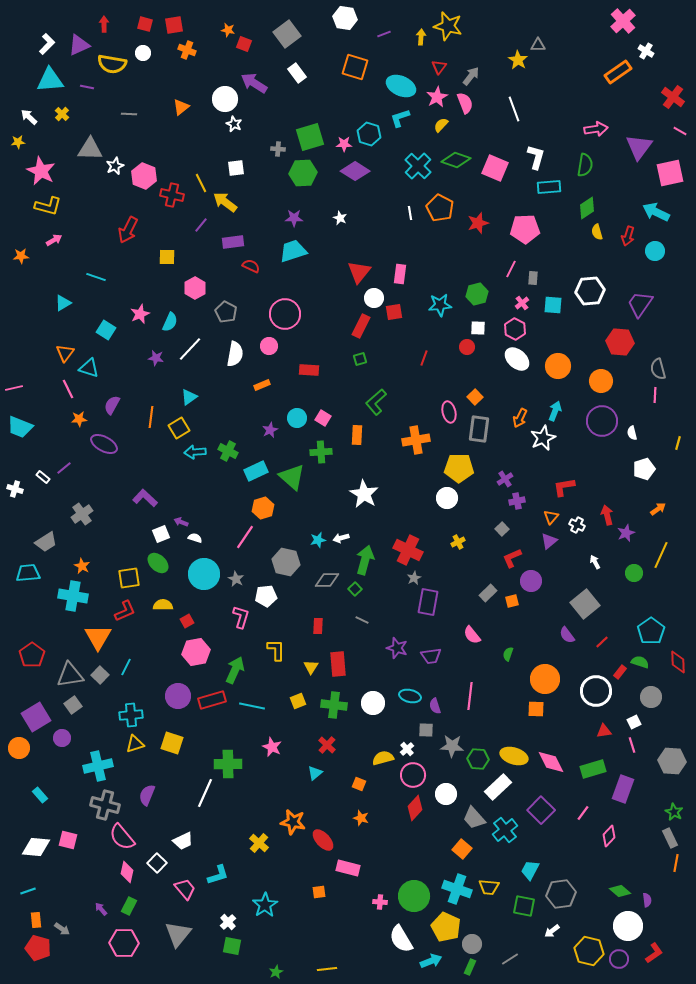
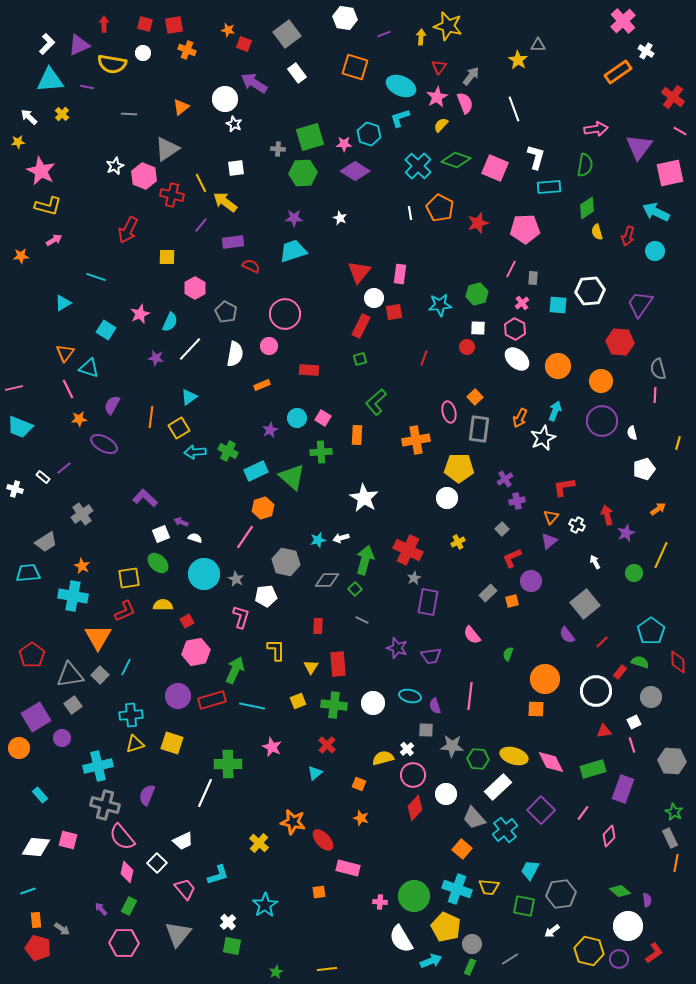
gray triangle at (90, 149): moved 77 px right; rotated 36 degrees counterclockwise
cyan square at (553, 305): moved 5 px right
white star at (364, 494): moved 4 px down
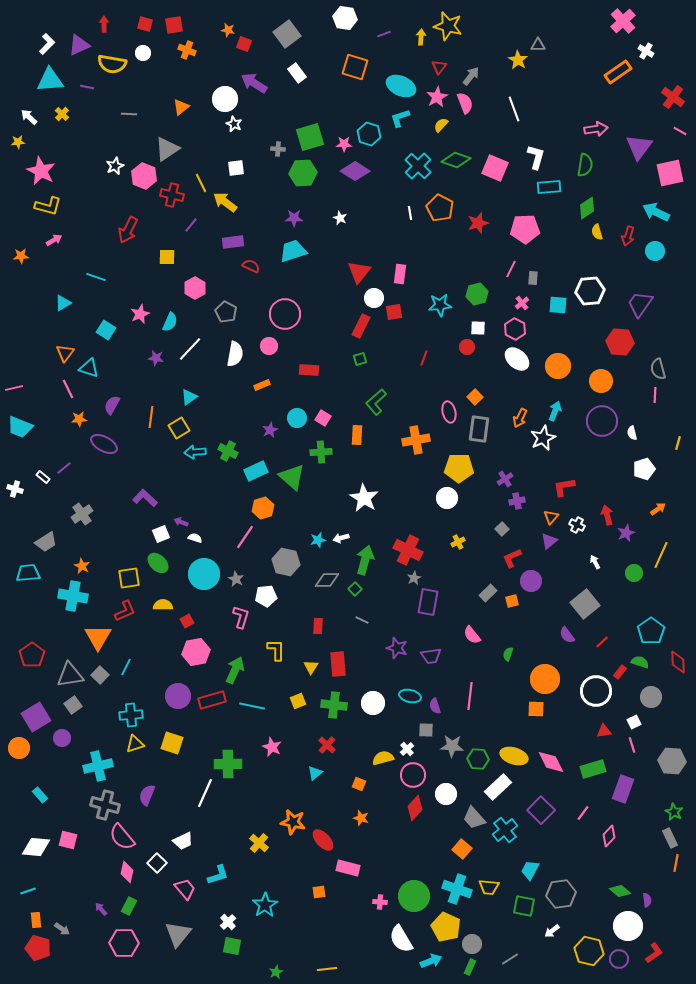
purple line at (201, 225): moved 10 px left
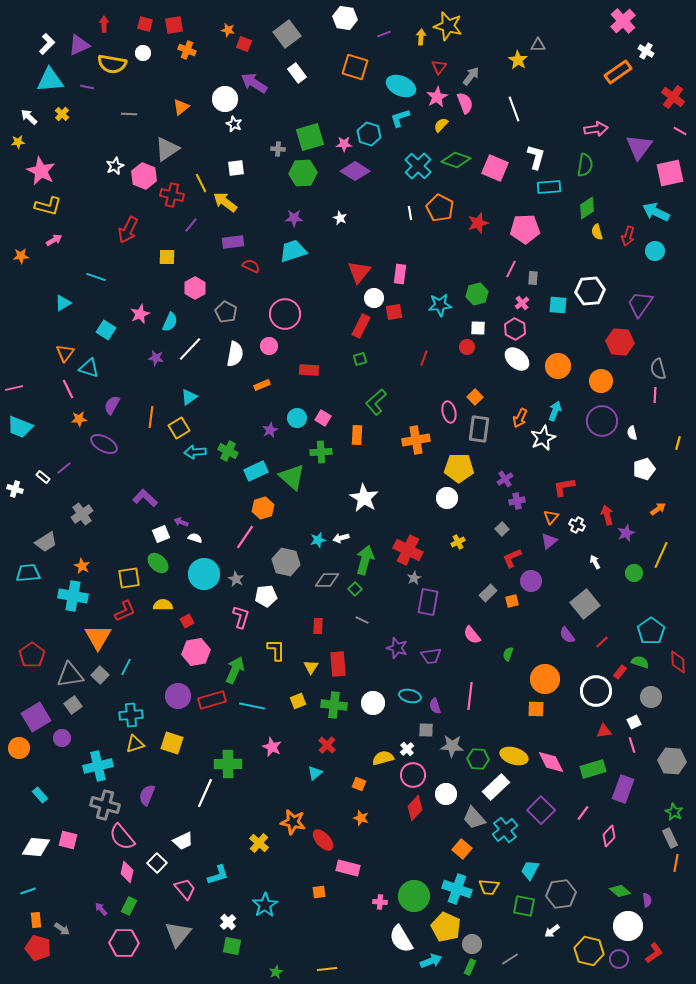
white rectangle at (498, 787): moved 2 px left
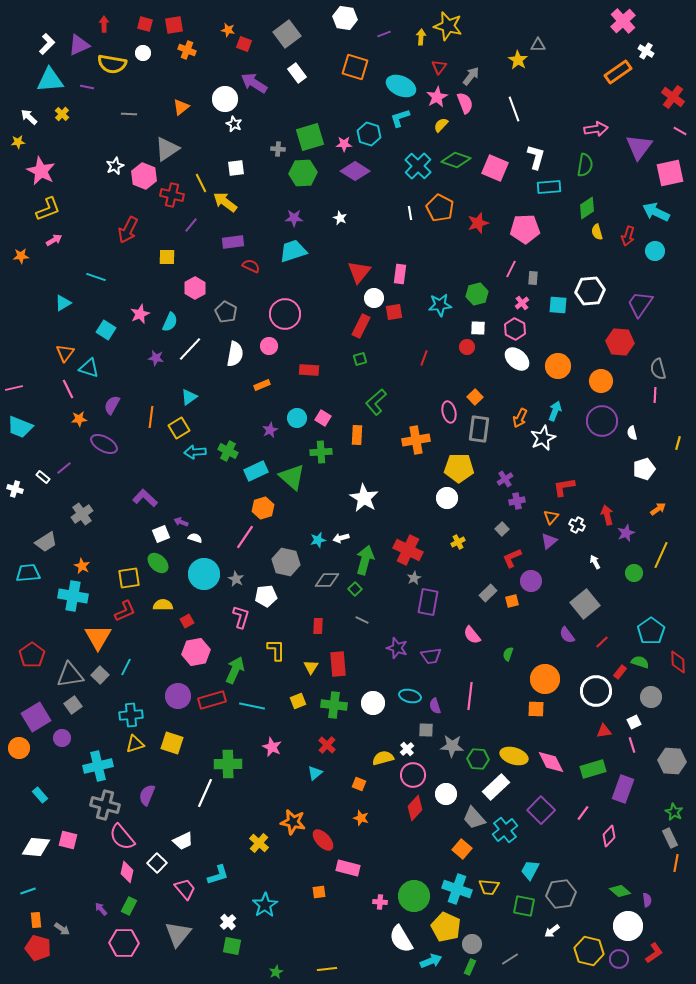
yellow L-shape at (48, 206): moved 3 px down; rotated 36 degrees counterclockwise
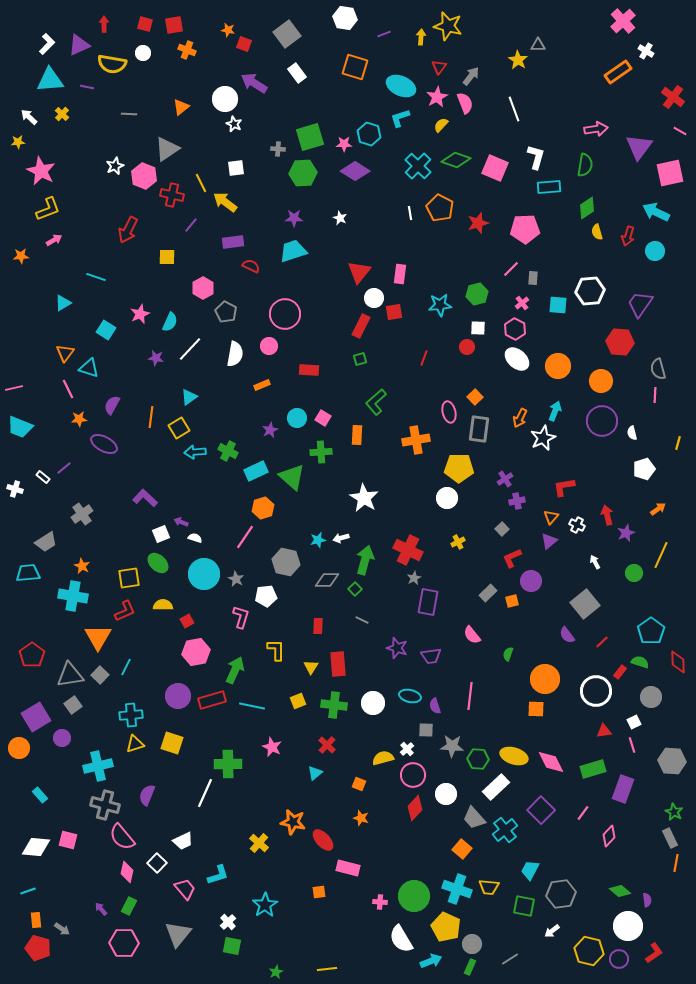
pink line at (511, 269): rotated 18 degrees clockwise
pink hexagon at (195, 288): moved 8 px right
